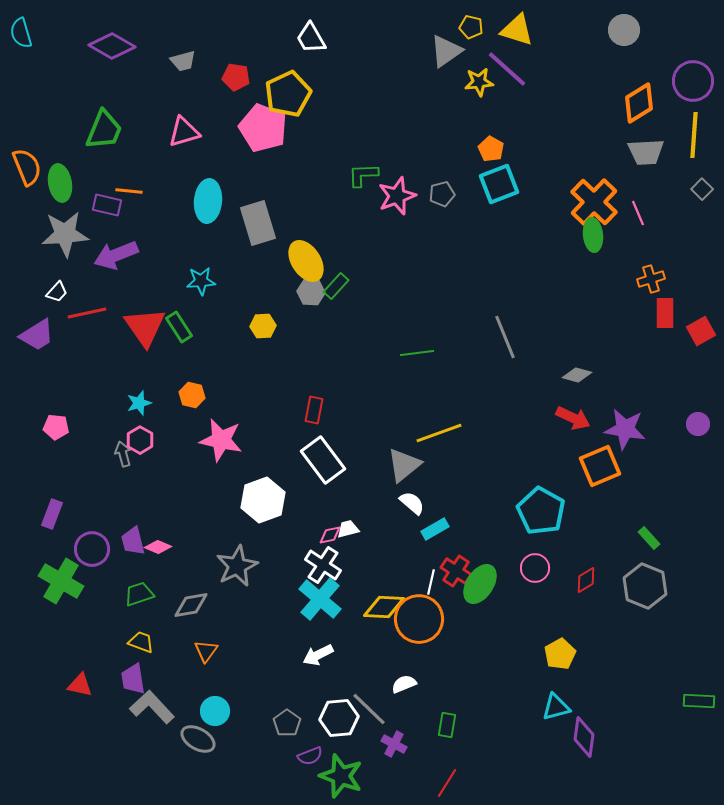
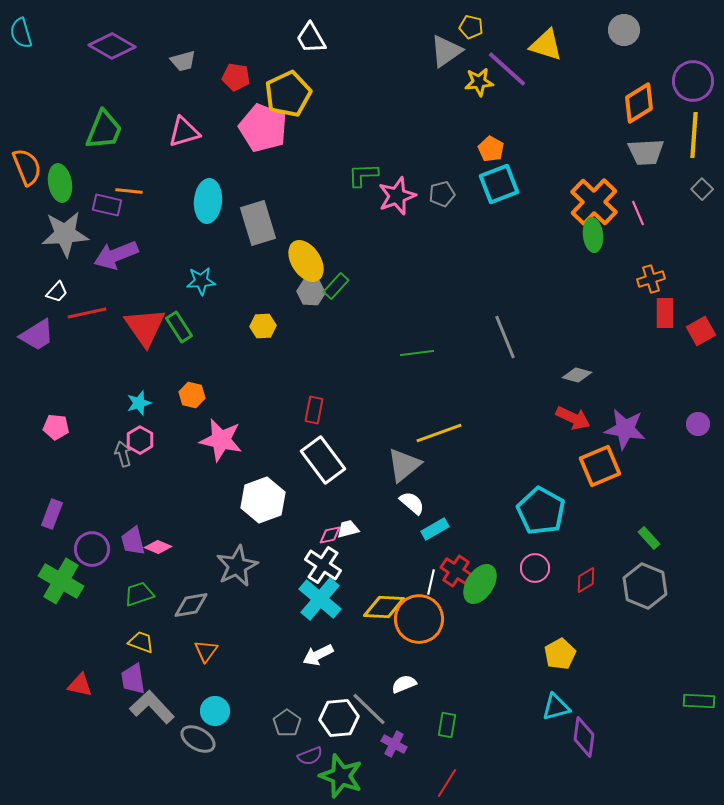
yellow triangle at (517, 30): moved 29 px right, 15 px down
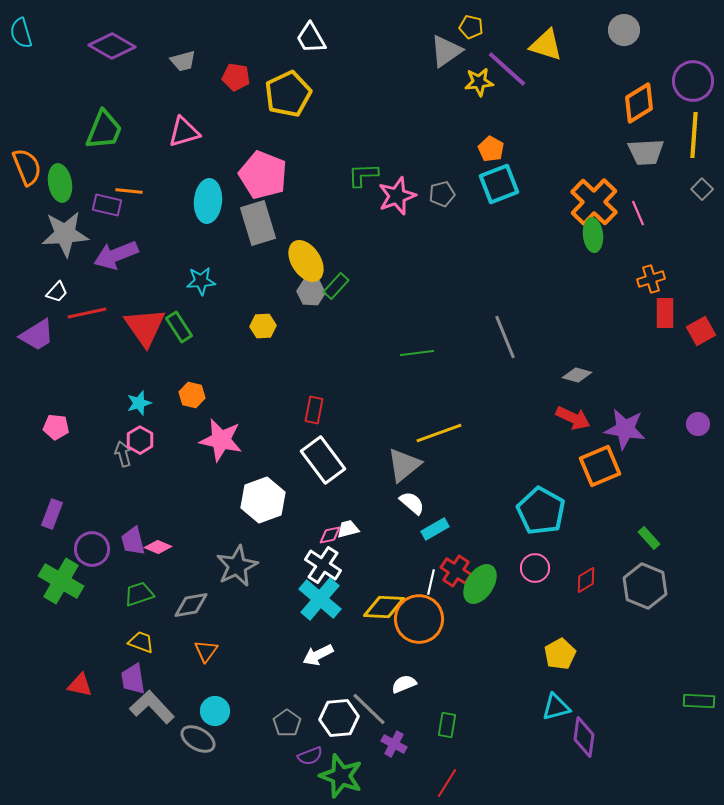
pink pentagon at (263, 128): moved 47 px down
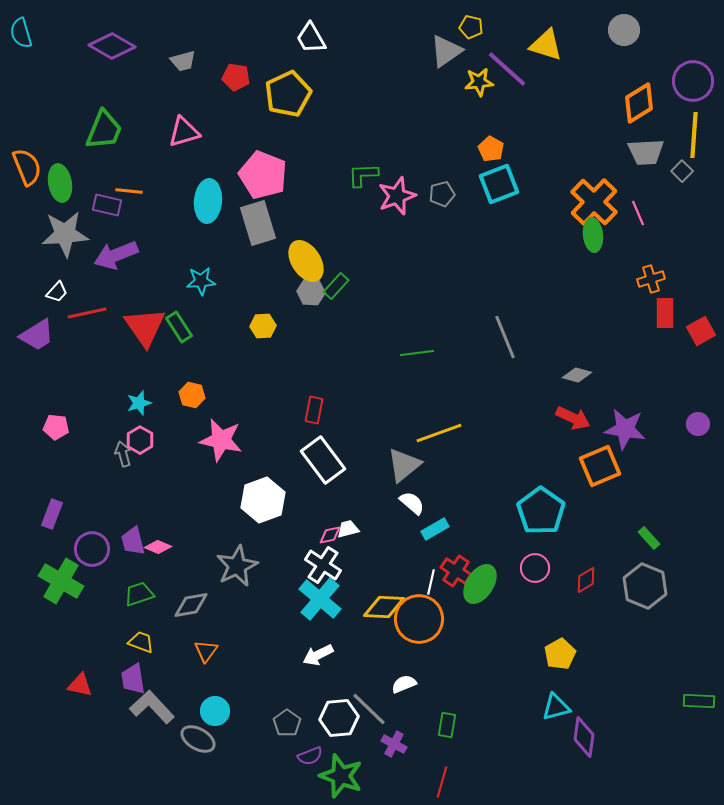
gray square at (702, 189): moved 20 px left, 18 px up
cyan pentagon at (541, 511): rotated 6 degrees clockwise
red line at (447, 783): moved 5 px left, 1 px up; rotated 16 degrees counterclockwise
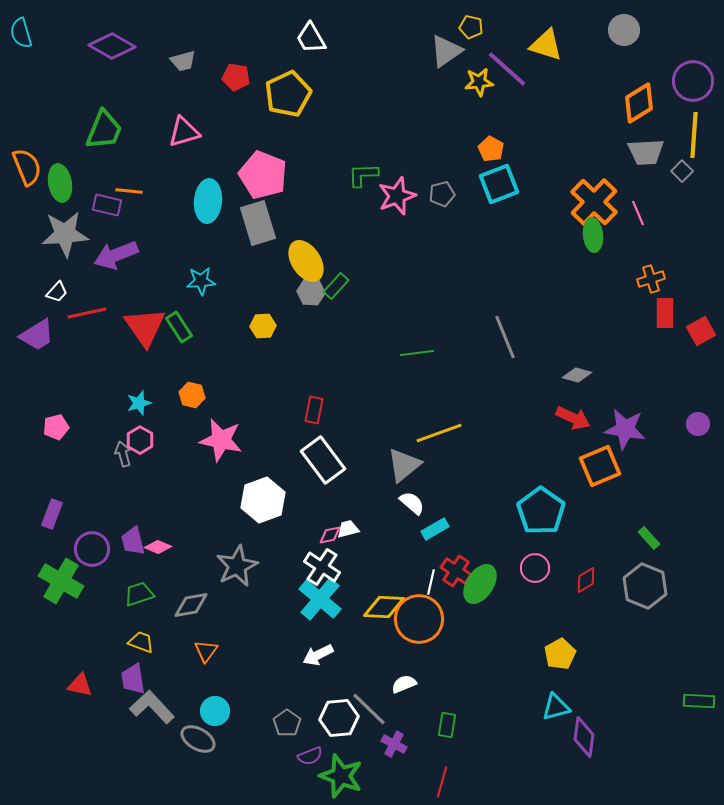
pink pentagon at (56, 427): rotated 20 degrees counterclockwise
white cross at (323, 565): moved 1 px left, 2 px down
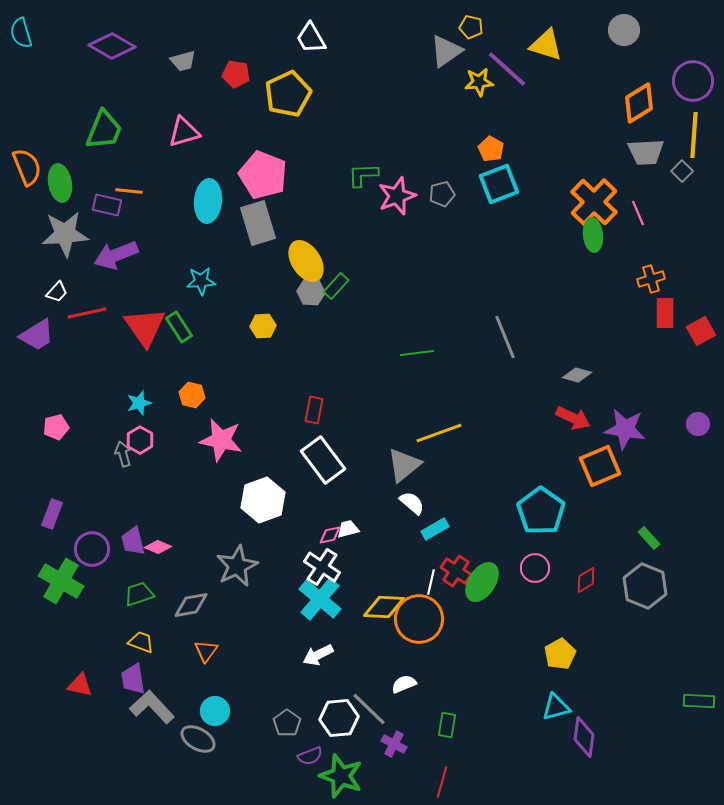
red pentagon at (236, 77): moved 3 px up
green ellipse at (480, 584): moved 2 px right, 2 px up
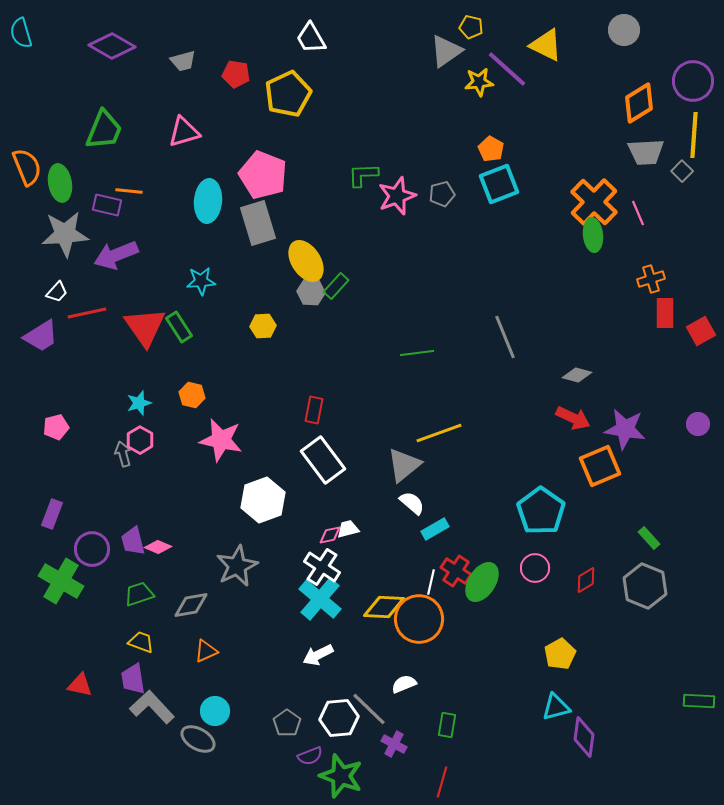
yellow triangle at (546, 45): rotated 9 degrees clockwise
purple trapezoid at (37, 335): moved 4 px right, 1 px down
orange triangle at (206, 651): rotated 30 degrees clockwise
